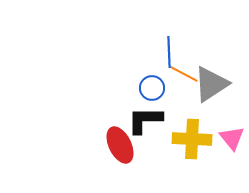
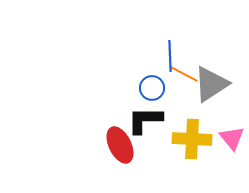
blue line: moved 1 px right, 4 px down
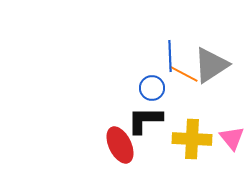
gray triangle: moved 19 px up
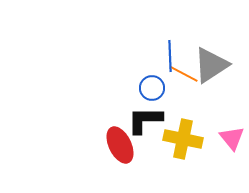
yellow cross: moved 9 px left; rotated 9 degrees clockwise
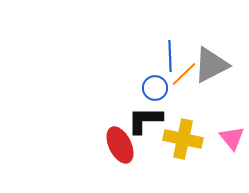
gray triangle: rotated 6 degrees clockwise
orange line: rotated 72 degrees counterclockwise
blue circle: moved 3 px right
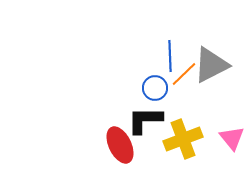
yellow cross: rotated 33 degrees counterclockwise
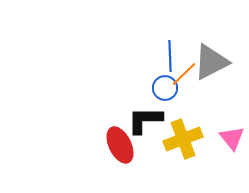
gray triangle: moved 3 px up
blue circle: moved 10 px right
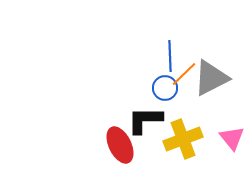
gray triangle: moved 16 px down
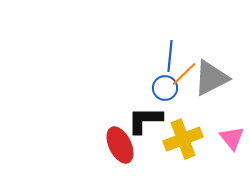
blue line: rotated 8 degrees clockwise
